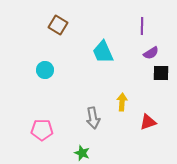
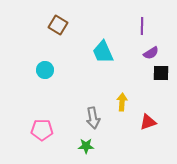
green star: moved 4 px right, 7 px up; rotated 21 degrees counterclockwise
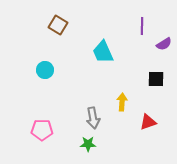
purple semicircle: moved 13 px right, 9 px up
black square: moved 5 px left, 6 px down
green star: moved 2 px right, 2 px up
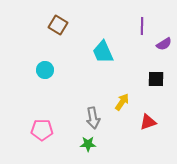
yellow arrow: rotated 30 degrees clockwise
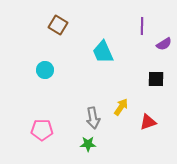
yellow arrow: moved 1 px left, 5 px down
